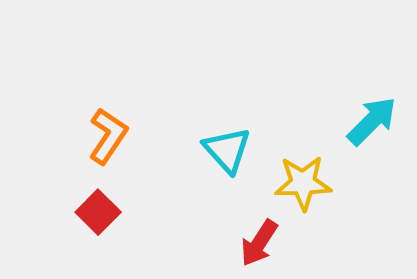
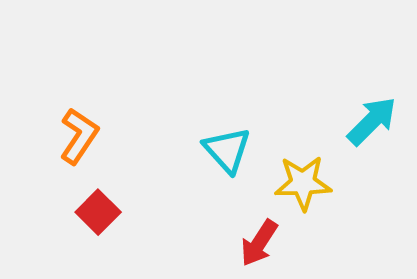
orange L-shape: moved 29 px left
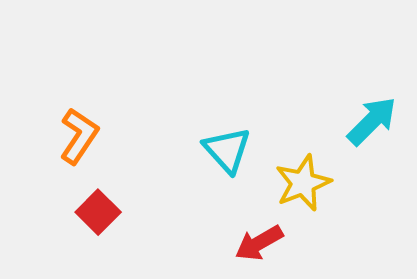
yellow star: rotated 20 degrees counterclockwise
red arrow: rotated 27 degrees clockwise
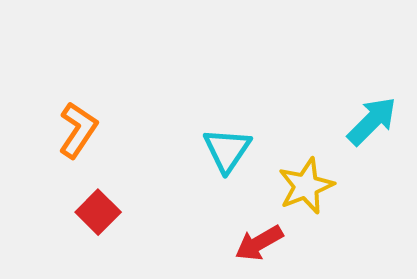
orange L-shape: moved 1 px left, 6 px up
cyan triangle: rotated 16 degrees clockwise
yellow star: moved 3 px right, 3 px down
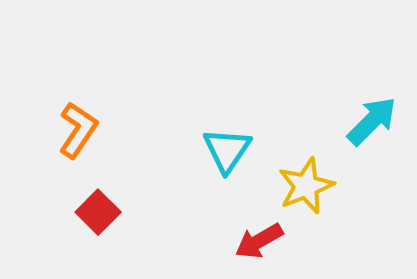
red arrow: moved 2 px up
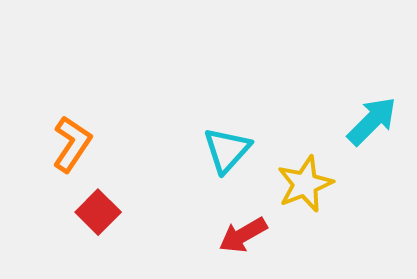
orange L-shape: moved 6 px left, 14 px down
cyan triangle: rotated 8 degrees clockwise
yellow star: moved 1 px left, 2 px up
red arrow: moved 16 px left, 6 px up
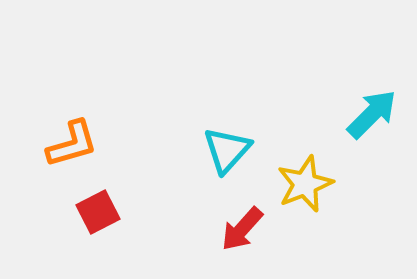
cyan arrow: moved 7 px up
orange L-shape: rotated 40 degrees clockwise
red square: rotated 18 degrees clockwise
red arrow: moved 1 px left, 6 px up; rotated 18 degrees counterclockwise
